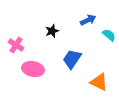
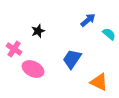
blue arrow: rotated 14 degrees counterclockwise
black star: moved 14 px left
cyan semicircle: moved 1 px up
pink cross: moved 2 px left, 4 px down
pink ellipse: rotated 15 degrees clockwise
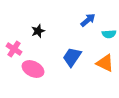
cyan semicircle: rotated 136 degrees clockwise
blue trapezoid: moved 2 px up
orange triangle: moved 6 px right, 19 px up
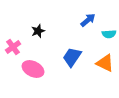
pink cross: moved 1 px left, 2 px up; rotated 21 degrees clockwise
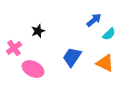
blue arrow: moved 6 px right
cyan semicircle: rotated 40 degrees counterclockwise
pink cross: moved 1 px right, 1 px down
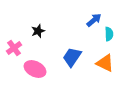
cyan semicircle: rotated 48 degrees counterclockwise
pink ellipse: moved 2 px right
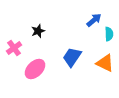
pink ellipse: rotated 70 degrees counterclockwise
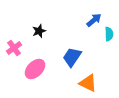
black star: moved 1 px right
orange triangle: moved 17 px left, 20 px down
